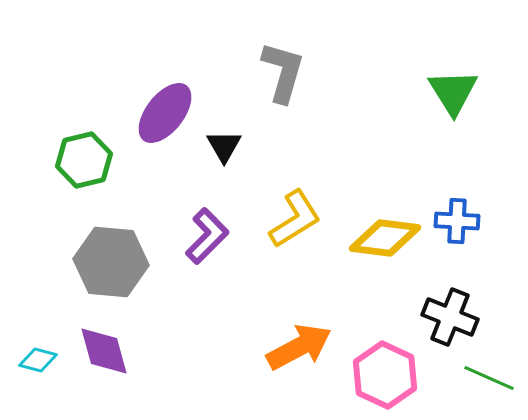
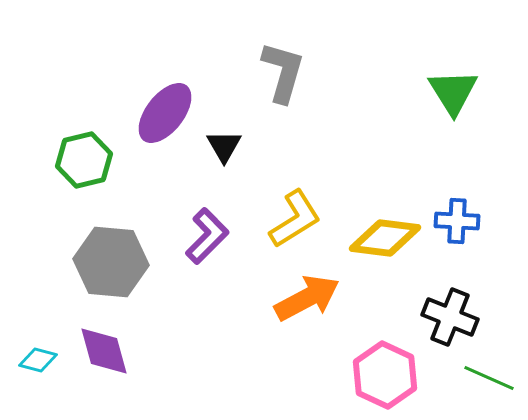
orange arrow: moved 8 px right, 49 px up
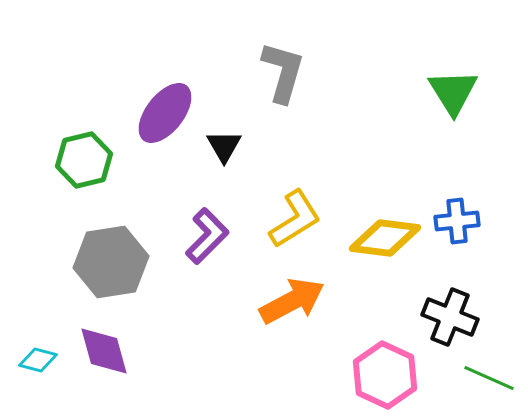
blue cross: rotated 9 degrees counterclockwise
gray hexagon: rotated 14 degrees counterclockwise
orange arrow: moved 15 px left, 3 px down
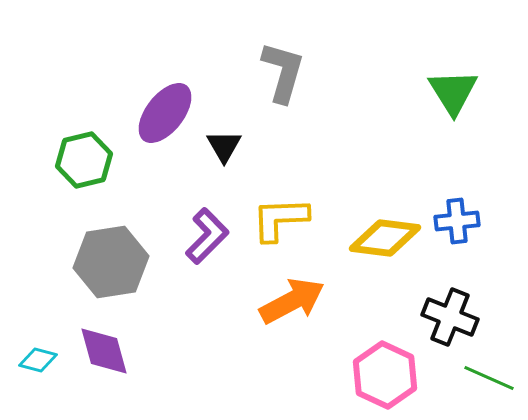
yellow L-shape: moved 15 px left; rotated 150 degrees counterclockwise
